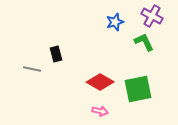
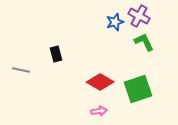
purple cross: moved 13 px left
gray line: moved 11 px left, 1 px down
green square: rotated 8 degrees counterclockwise
pink arrow: moved 1 px left; rotated 21 degrees counterclockwise
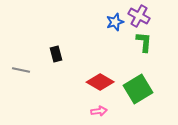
green L-shape: rotated 30 degrees clockwise
green square: rotated 12 degrees counterclockwise
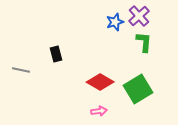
purple cross: rotated 20 degrees clockwise
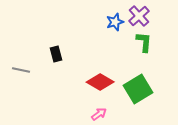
pink arrow: moved 3 px down; rotated 28 degrees counterclockwise
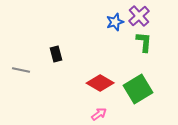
red diamond: moved 1 px down
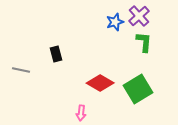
pink arrow: moved 18 px left, 1 px up; rotated 133 degrees clockwise
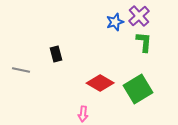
pink arrow: moved 2 px right, 1 px down
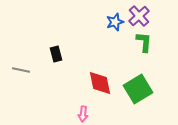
red diamond: rotated 48 degrees clockwise
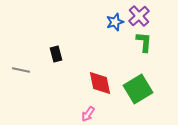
pink arrow: moved 5 px right; rotated 28 degrees clockwise
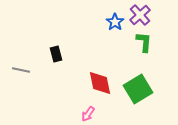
purple cross: moved 1 px right, 1 px up
blue star: rotated 18 degrees counterclockwise
